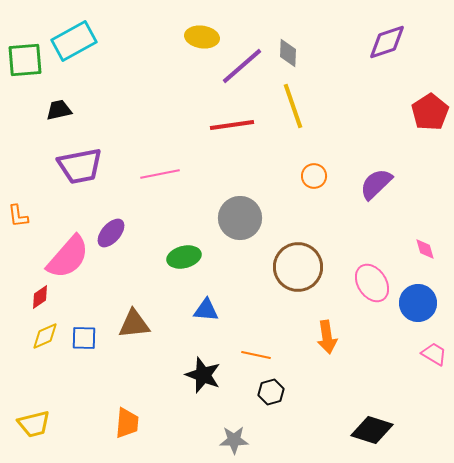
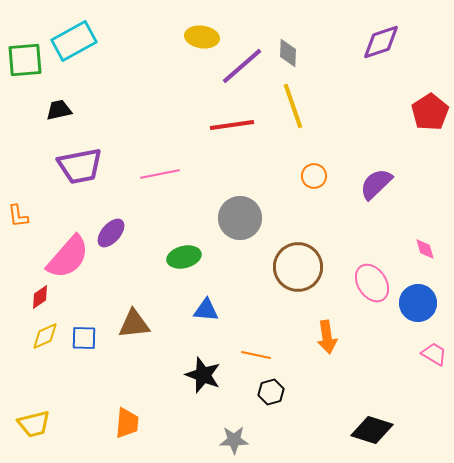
purple diamond: moved 6 px left
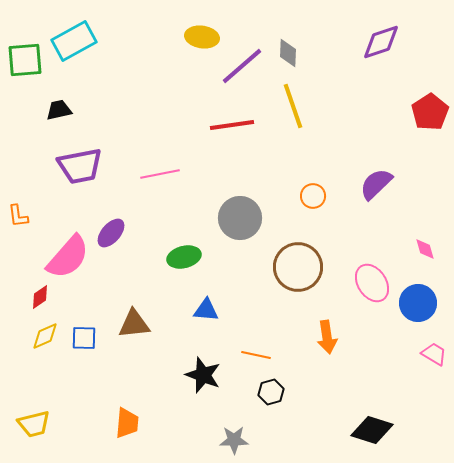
orange circle: moved 1 px left, 20 px down
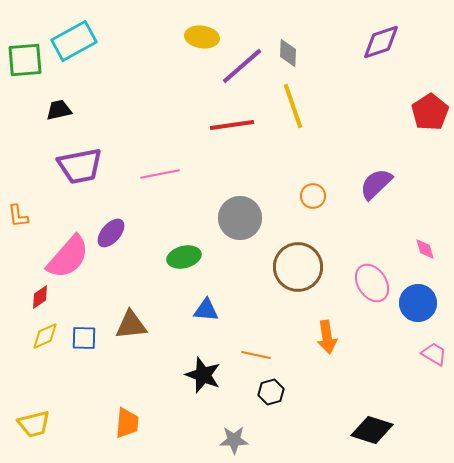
brown triangle: moved 3 px left, 1 px down
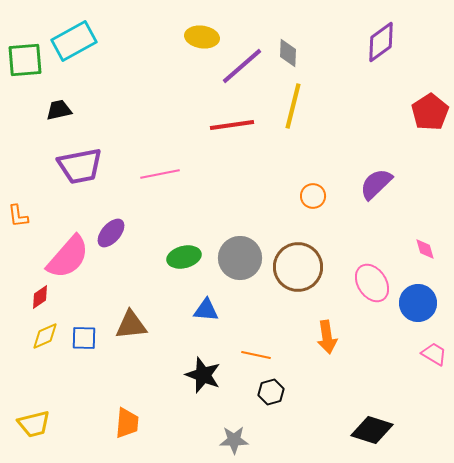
purple diamond: rotated 18 degrees counterclockwise
yellow line: rotated 33 degrees clockwise
gray circle: moved 40 px down
